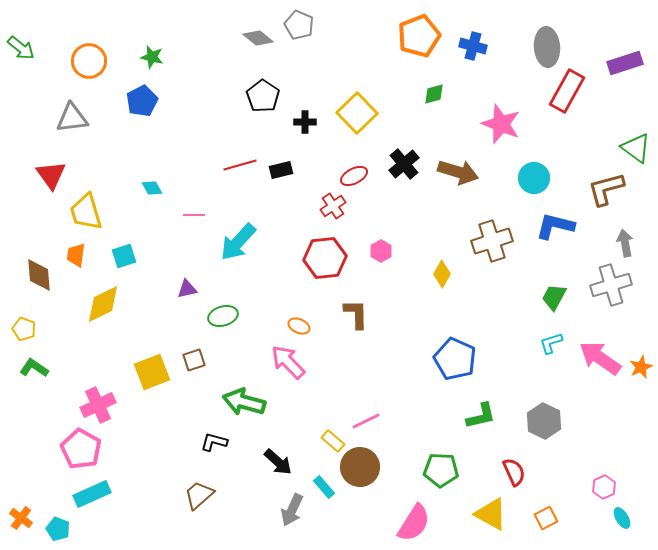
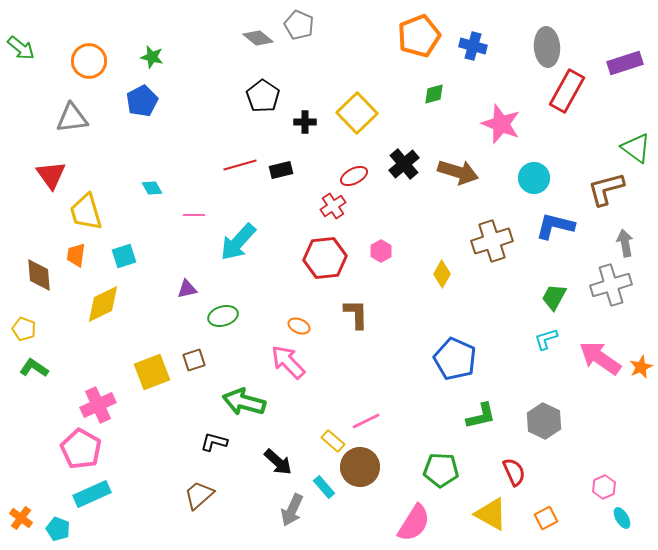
cyan L-shape at (551, 343): moved 5 px left, 4 px up
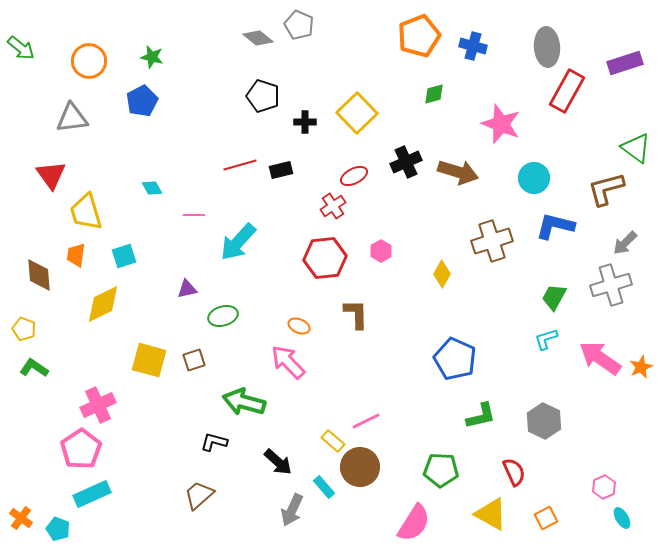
black pentagon at (263, 96): rotated 16 degrees counterclockwise
black cross at (404, 164): moved 2 px right, 2 px up; rotated 16 degrees clockwise
gray arrow at (625, 243): rotated 124 degrees counterclockwise
yellow square at (152, 372): moved 3 px left, 12 px up; rotated 36 degrees clockwise
pink pentagon at (81, 449): rotated 9 degrees clockwise
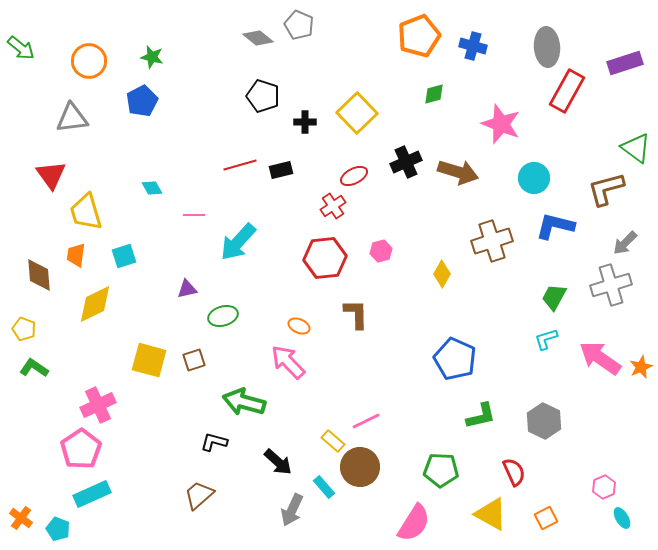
pink hexagon at (381, 251): rotated 15 degrees clockwise
yellow diamond at (103, 304): moved 8 px left
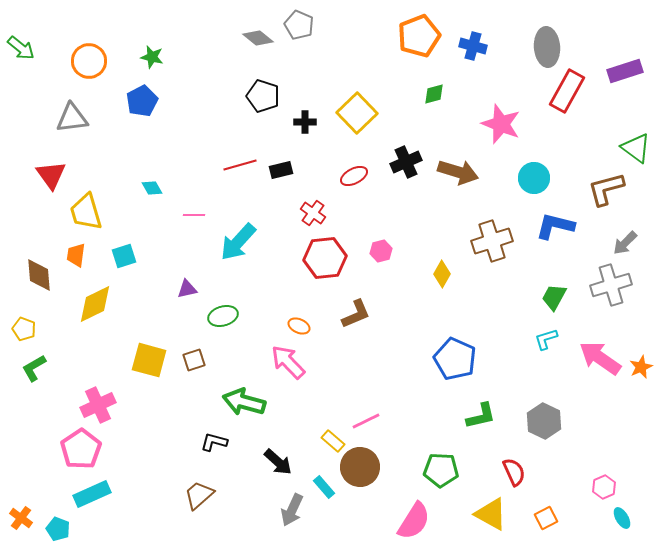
purple rectangle at (625, 63): moved 8 px down
red cross at (333, 206): moved 20 px left, 7 px down; rotated 20 degrees counterclockwise
brown L-shape at (356, 314): rotated 68 degrees clockwise
green L-shape at (34, 368): rotated 64 degrees counterclockwise
pink semicircle at (414, 523): moved 2 px up
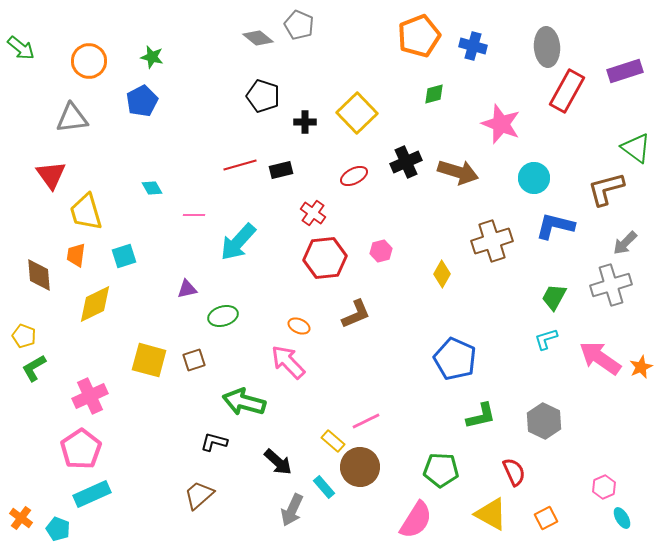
yellow pentagon at (24, 329): moved 7 px down
pink cross at (98, 405): moved 8 px left, 9 px up
pink semicircle at (414, 521): moved 2 px right, 1 px up
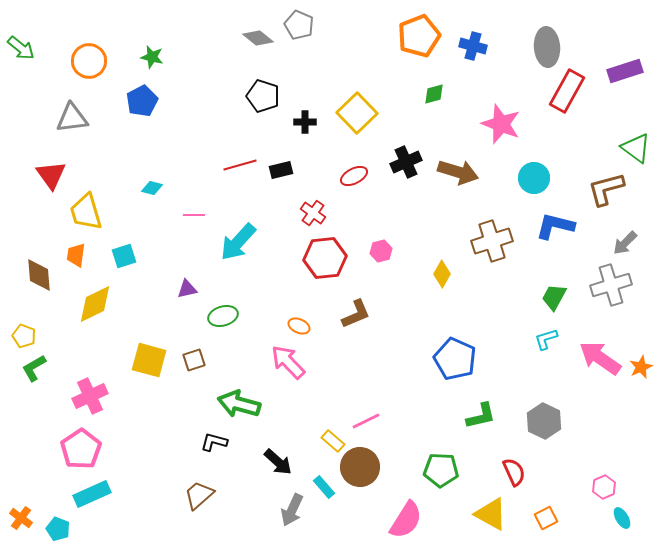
cyan diamond at (152, 188): rotated 45 degrees counterclockwise
green arrow at (244, 402): moved 5 px left, 2 px down
pink semicircle at (416, 520): moved 10 px left
